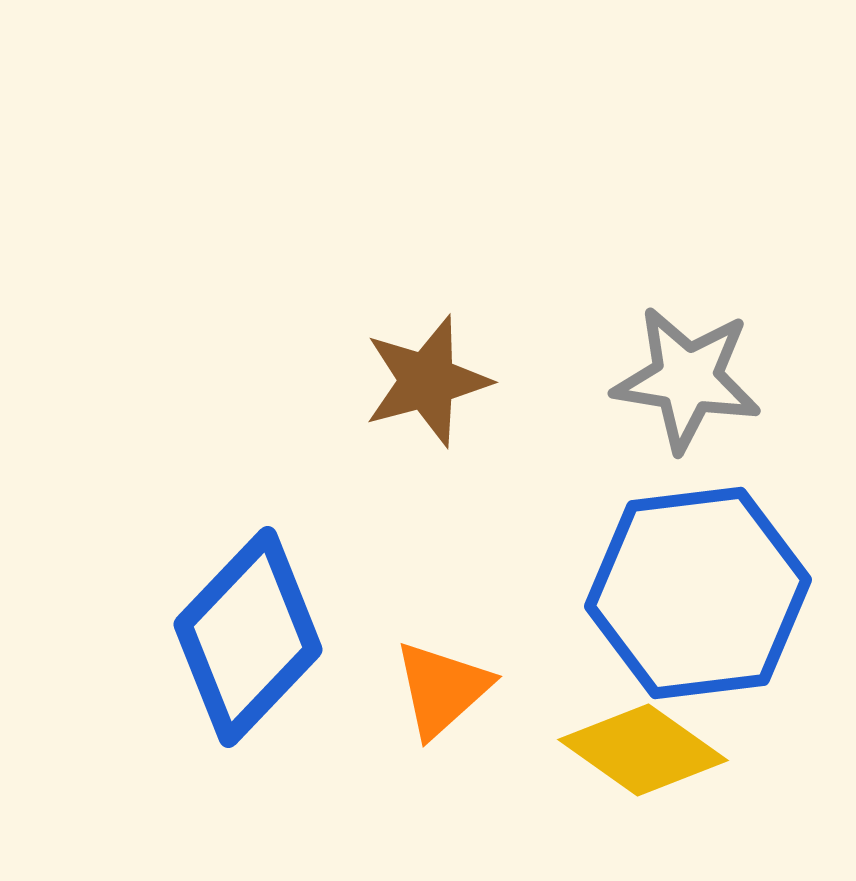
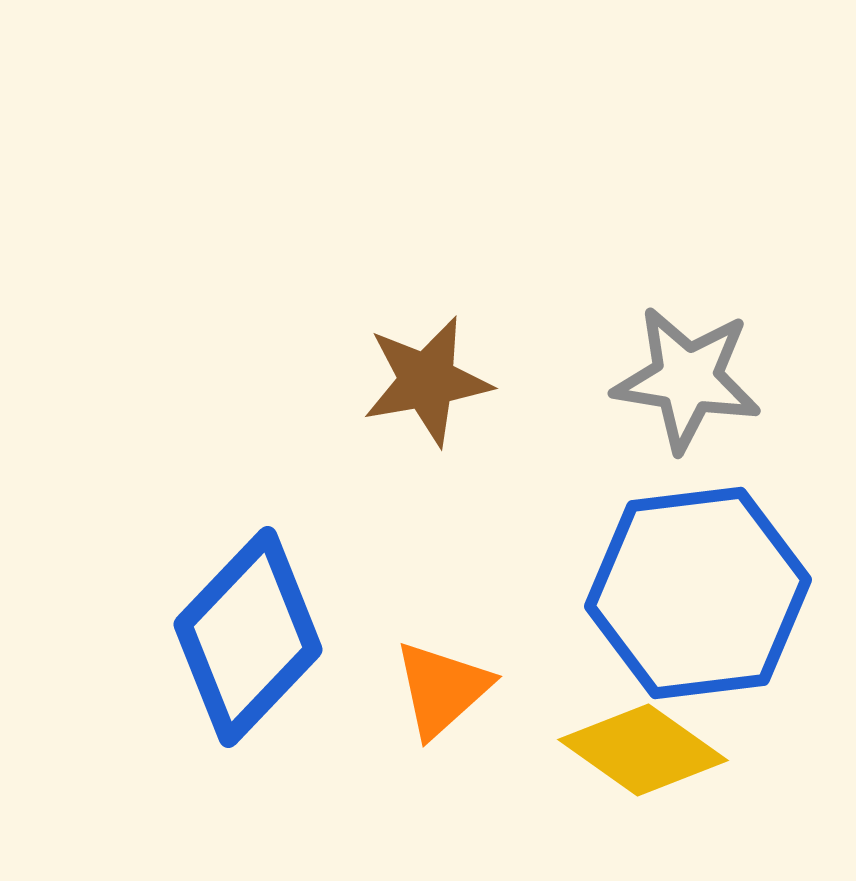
brown star: rotated 5 degrees clockwise
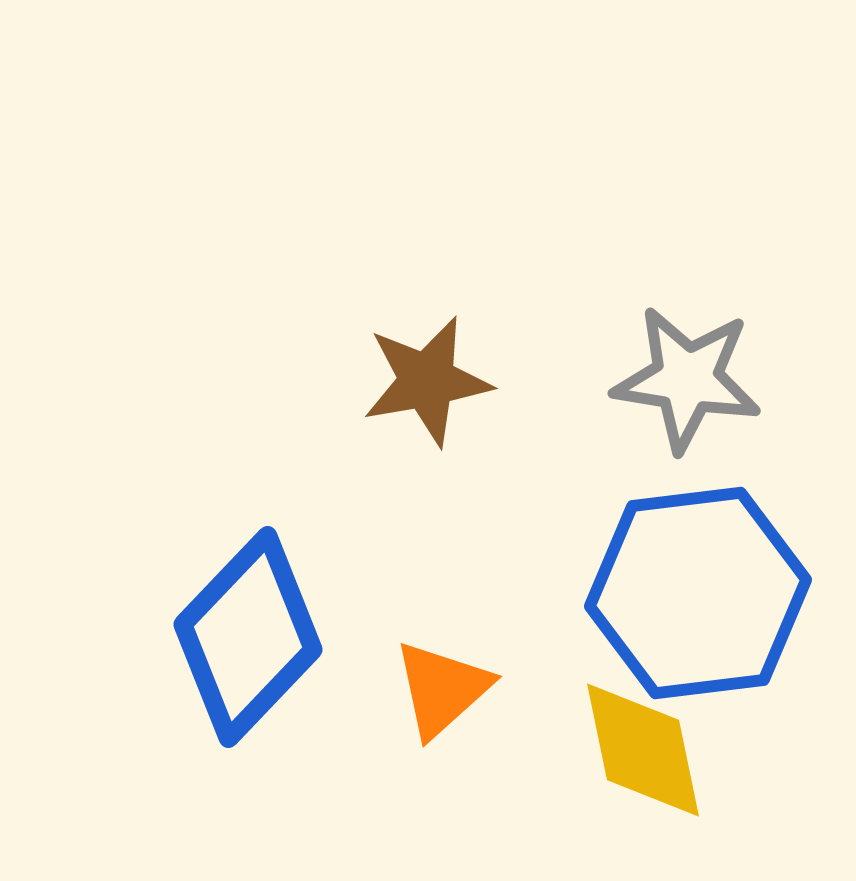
yellow diamond: rotated 43 degrees clockwise
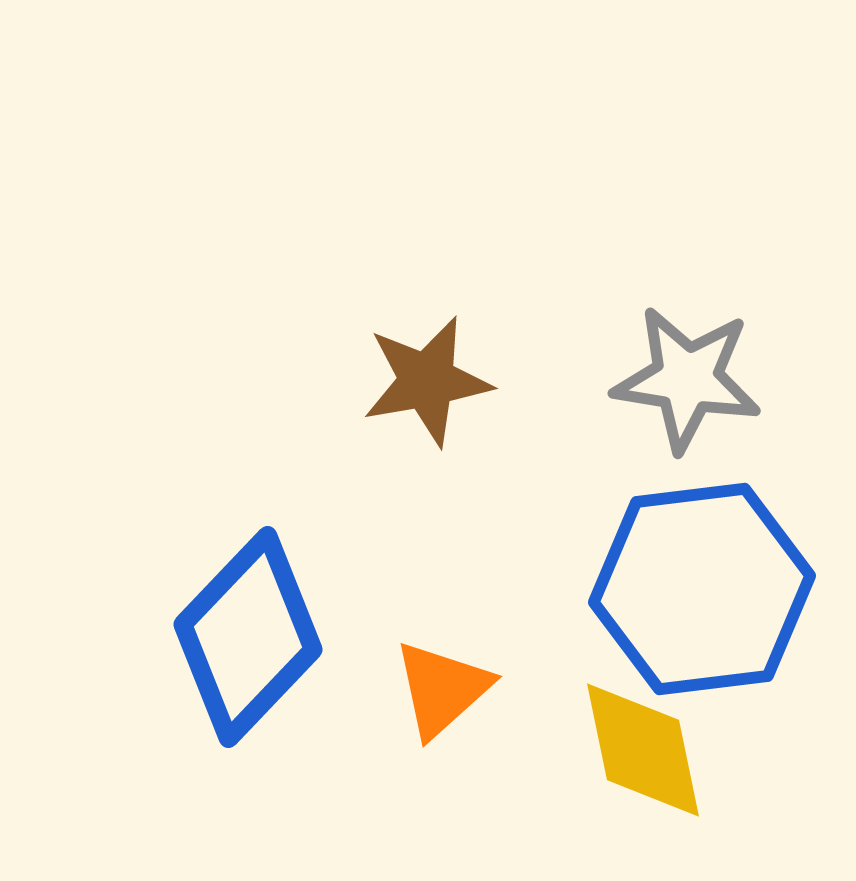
blue hexagon: moved 4 px right, 4 px up
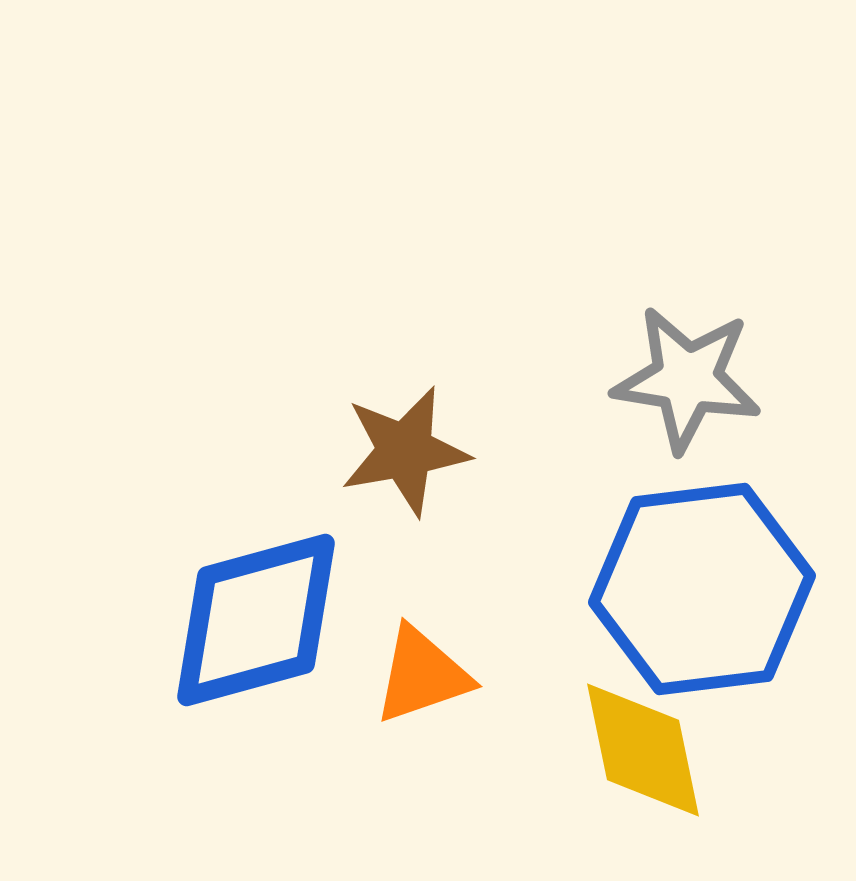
brown star: moved 22 px left, 70 px down
blue diamond: moved 8 px right, 17 px up; rotated 31 degrees clockwise
orange triangle: moved 20 px left, 14 px up; rotated 23 degrees clockwise
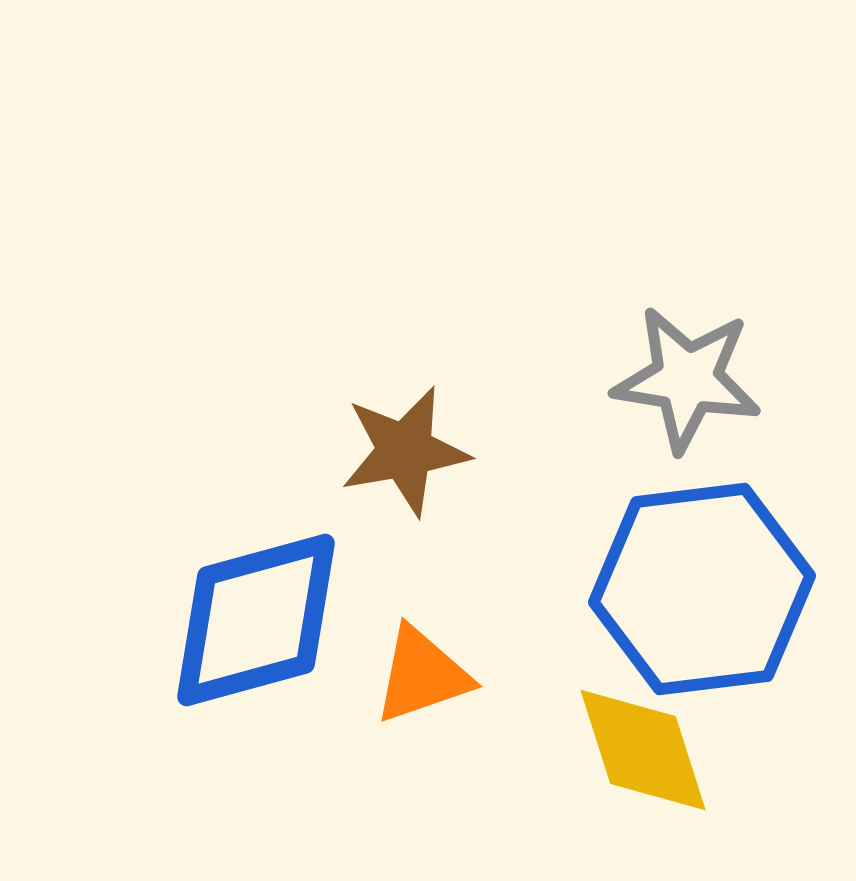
yellow diamond: rotated 6 degrees counterclockwise
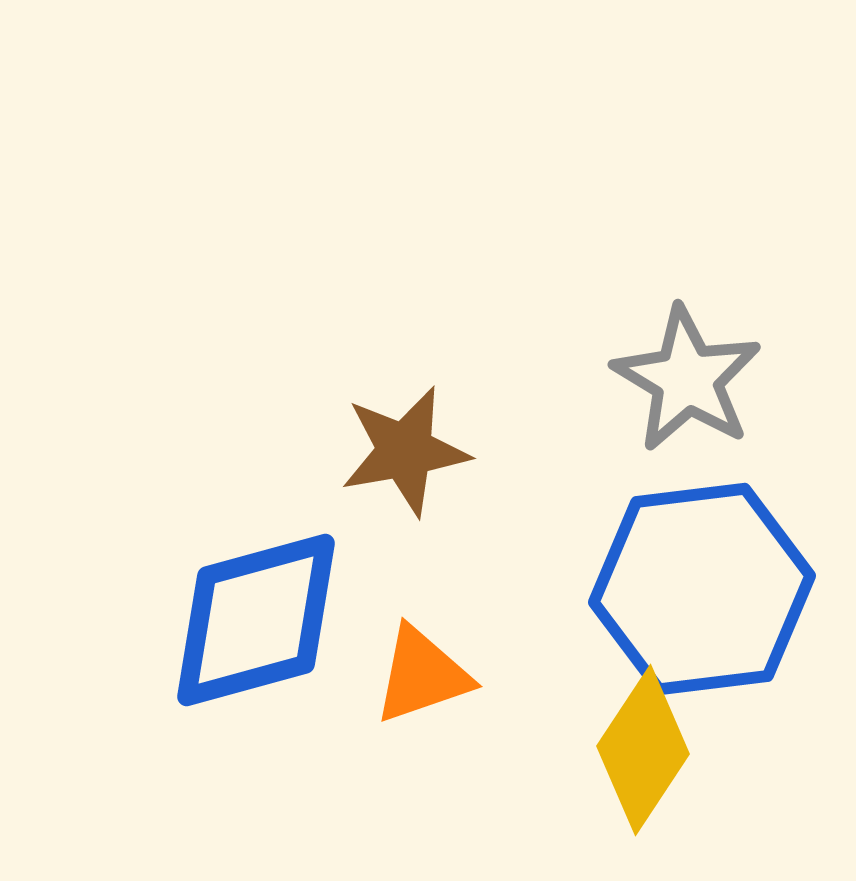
gray star: rotated 22 degrees clockwise
yellow diamond: rotated 51 degrees clockwise
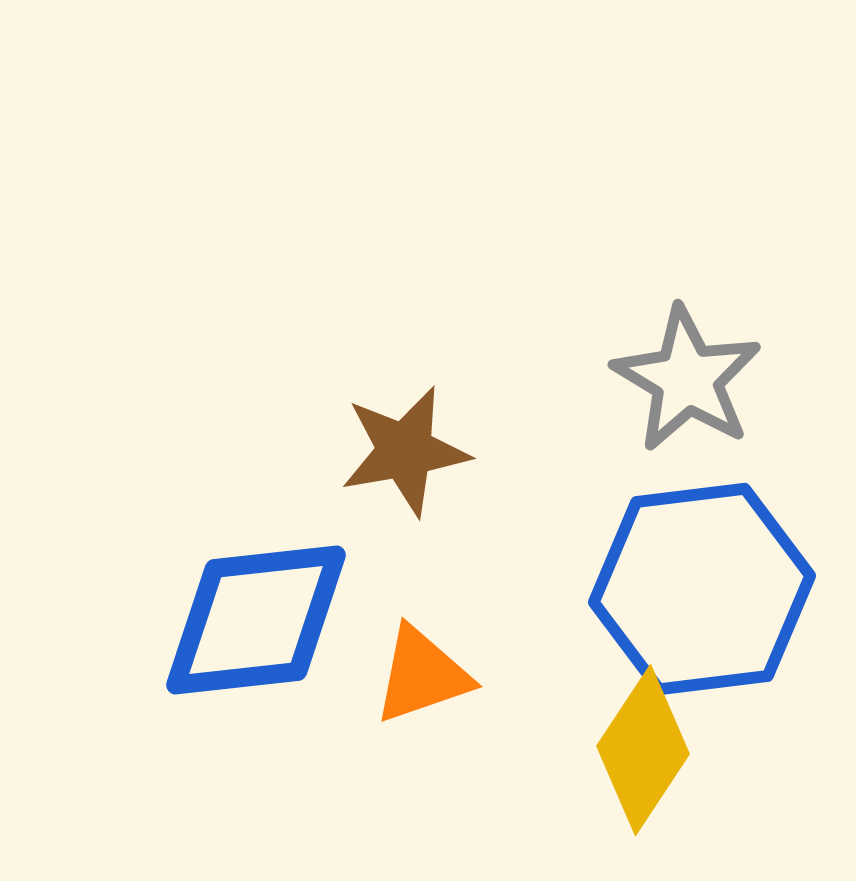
blue diamond: rotated 9 degrees clockwise
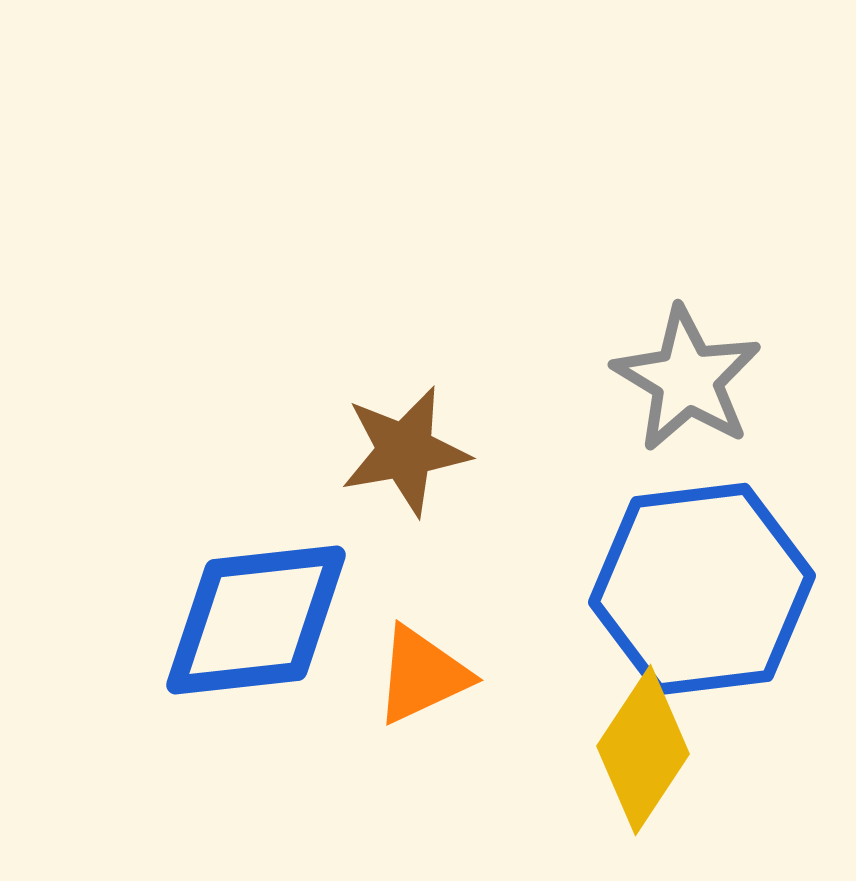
orange triangle: rotated 6 degrees counterclockwise
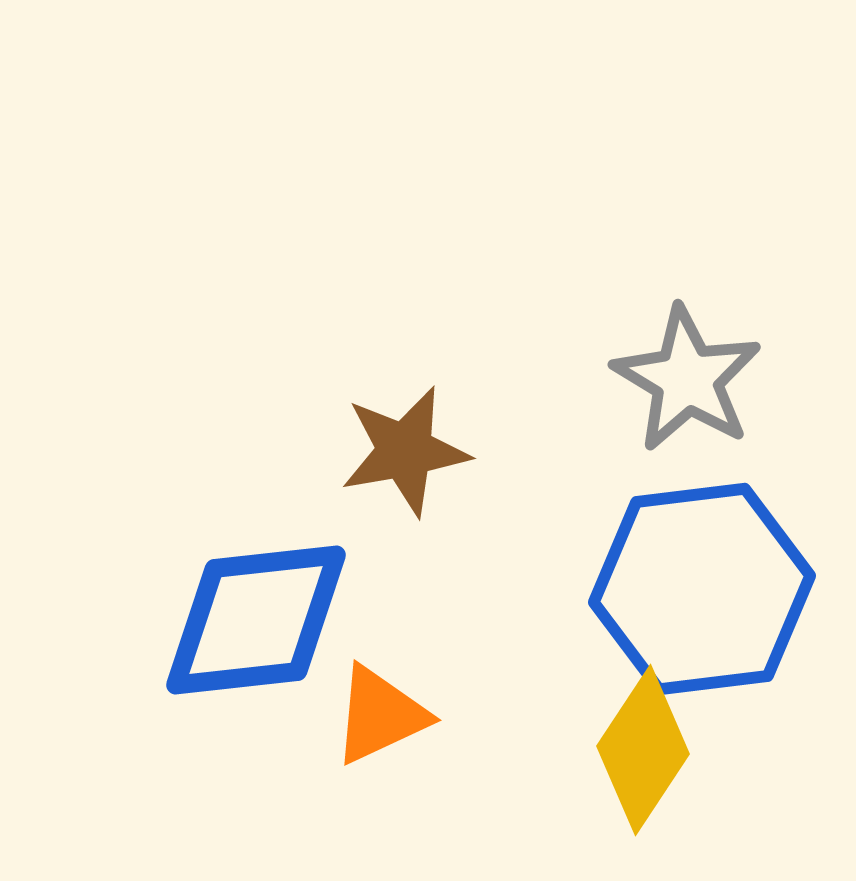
orange triangle: moved 42 px left, 40 px down
